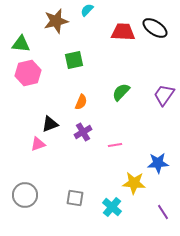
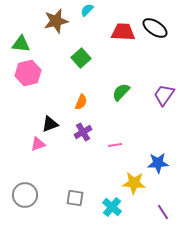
green square: moved 7 px right, 2 px up; rotated 30 degrees counterclockwise
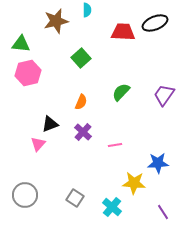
cyan semicircle: rotated 136 degrees clockwise
black ellipse: moved 5 px up; rotated 55 degrees counterclockwise
purple cross: rotated 18 degrees counterclockwise
pink triangle: rotated 28 degrees counterclockwise
gray square: rotated 24 degrees clockwise
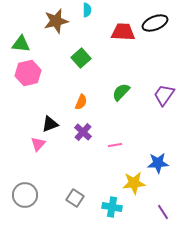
yellow star: rotated 10 degrees counterclockwise
cyan cross: rotated 30 degrees counterclockwise
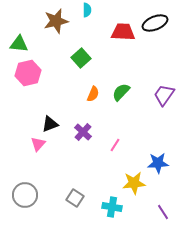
green triangle: moved 2 px left
orange semicircle: moved 12 px right, 8 px up
pink line: rotated 48 degrees counterclockwise
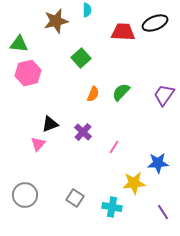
pink line: moved 1 px left, 2 px down
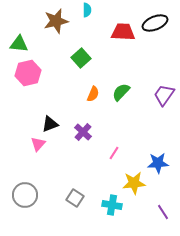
pink line: moved 6 px down
cyan cross: moved 2 px up
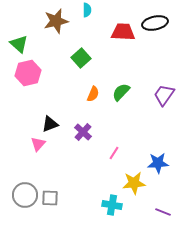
black ellipse: rotated 10 degrees clockwise
green triangle: rotated 36 degrees clockwise
gray square: moved 25 px left; rotated 30 degrees counterclockwise
purple line: rotated 35 degrees counterclockwise
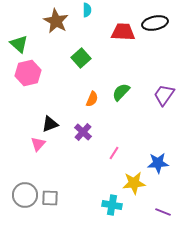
brown star: rotated 30 degrees counterclockwise
orange semicircle: moved 1 px left, 5 px down
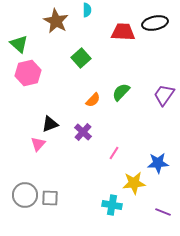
orange semicircle: moved 1 px right, 1 px down; rotated 21 degrees clockwise
